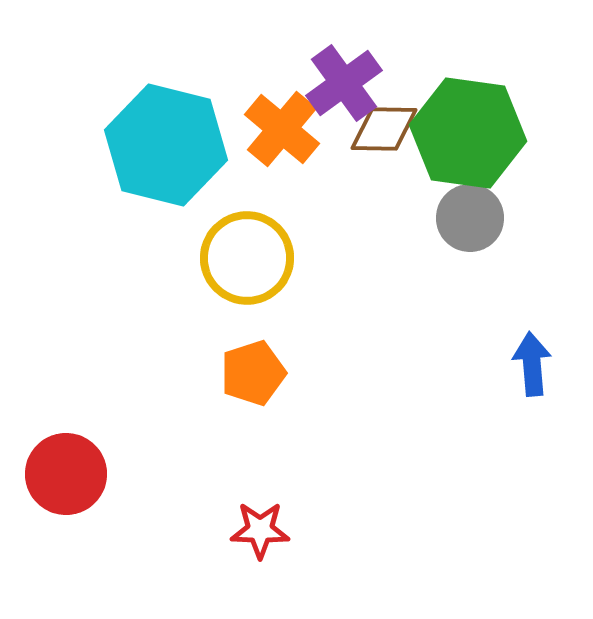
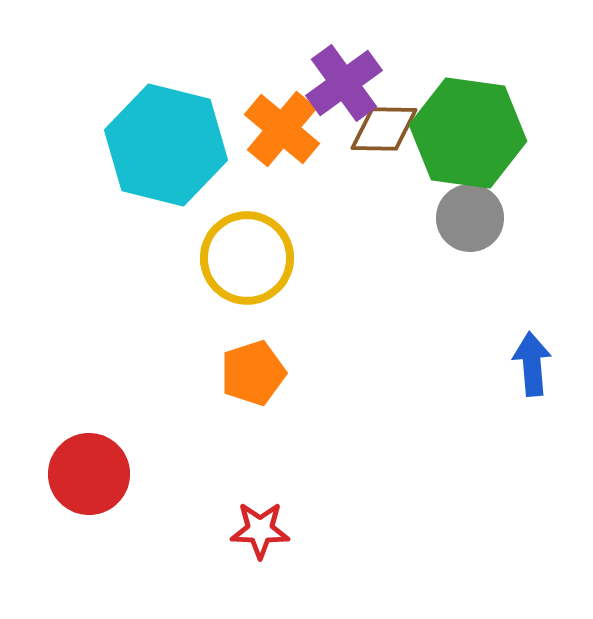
red circle: moved 23 px right
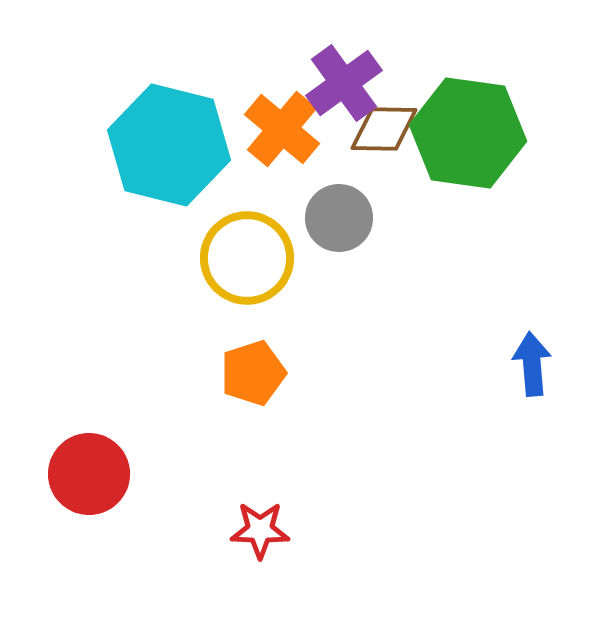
cyan hexagon: moved 3 px right
gray circle: moved 131 px left
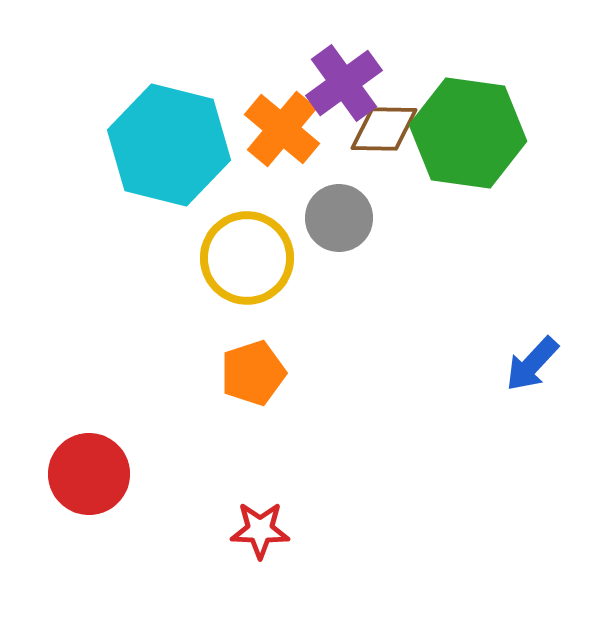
blue arrow: rotated 132 degrees counterclockwise
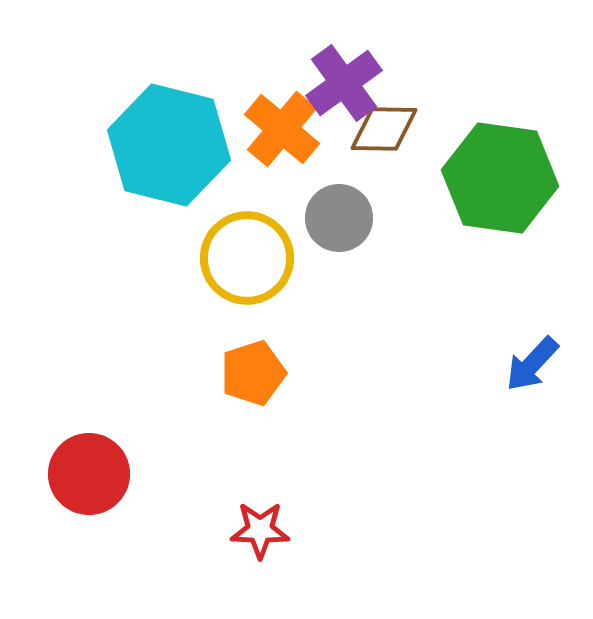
green hexagon: moved 32 px right, 45 px down
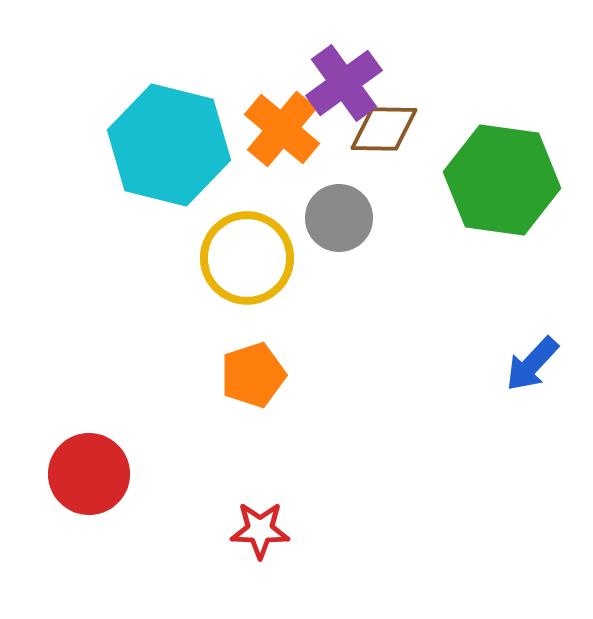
green hexagon: moved 2 px right, 2 px down
orange pentagon: moved 2 px down
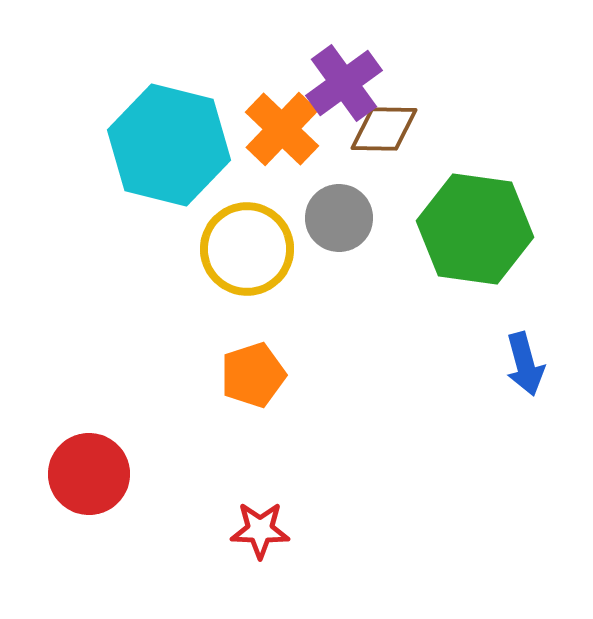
orange cross: rotated 4 degrees clockwise
green hexagon: moved 27 px left, 49 px down
yellow circle: moved 9 px up
blue arrow: moved 7 px left; rotated 58 degrees counterclockwise
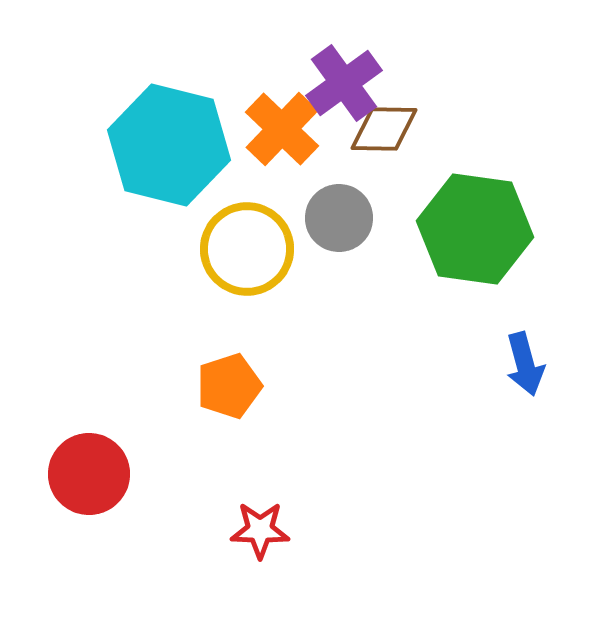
orange pentagon: moved 24 px left, 11 px down
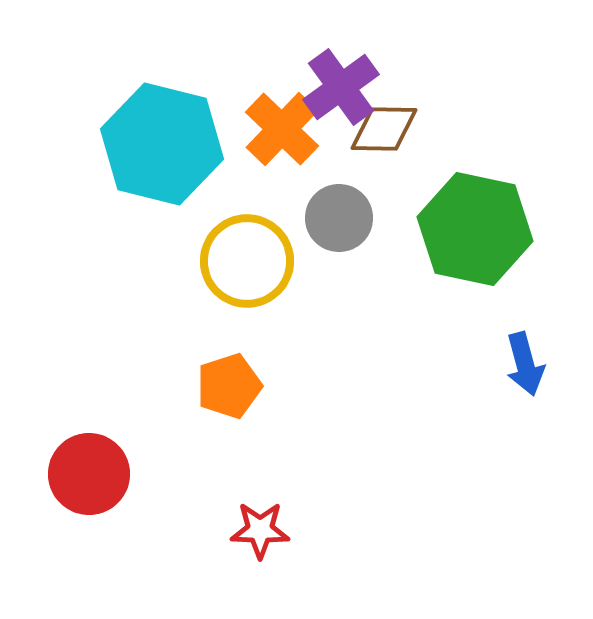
purple cross: moved 3 px left, 4 px down
cyan hexagon: moved 7 px left, 1 px up
green hexagon: rotated 4 degrees clockwise
yellow circle: moved 12 px down
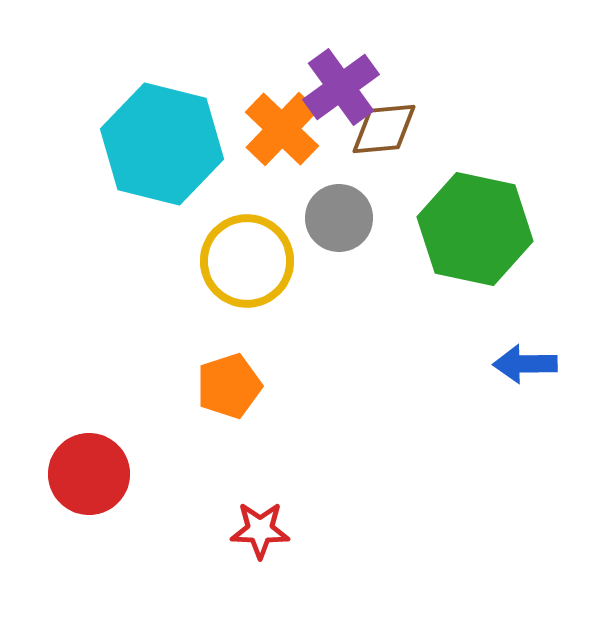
brown diamond: rotated 6 degrees counterclockwise
blue arrow: rotated 104 degrees clockwise
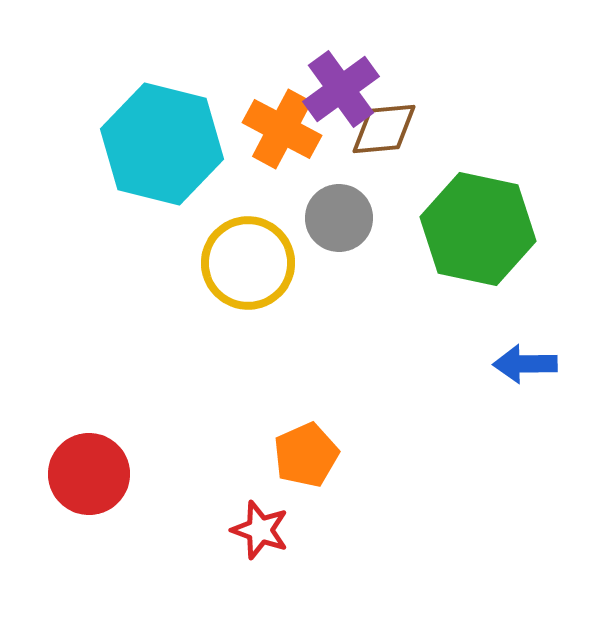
purple cross: moved 2 px down
orange cross: rotated 16 degrees counterclockwise
green hexagon: moved 3 px right
yellow circle: moved 1 px right, 2 px down
orange pentagon: moved 77 px right, 69 px down; rotated 6 degrees counterclockwise
red star: rotated 18 degrees clockwise
